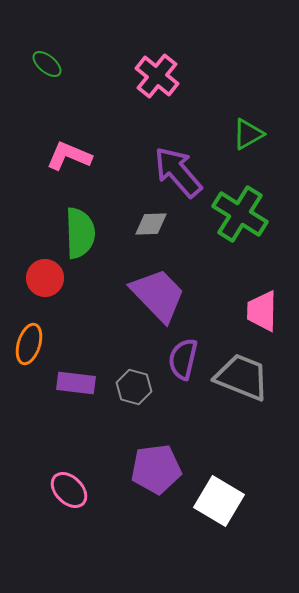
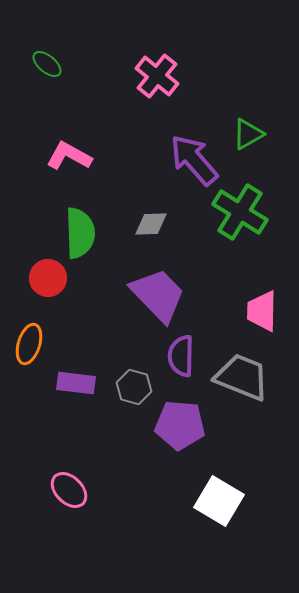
pink L-shape: rotated 6 degrees clockwise
purple arrow: moved 16 px right, 12 px up
green cross: moved 2 px up
red circle: moved 3 px right
purple semicircle: moved 2 px left, 3 px up; rotated 12 degrees counterclockwise
purple pentagon: moved 24 px right, 44 px up; rotated 12 degrees clockwise
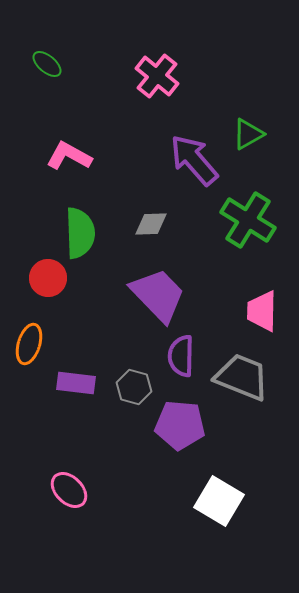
green cross: moved 8 px right, 8 px down
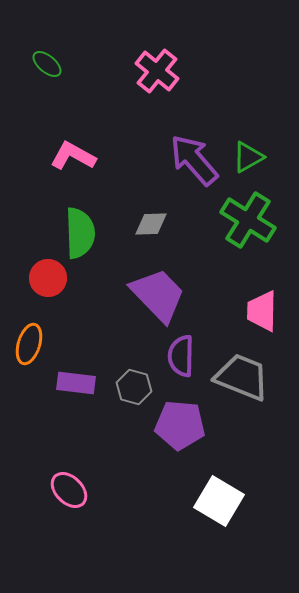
pink cross: moved 5 px up
green triangle: moved 23 px down
pink L-shape: moved 4 px right
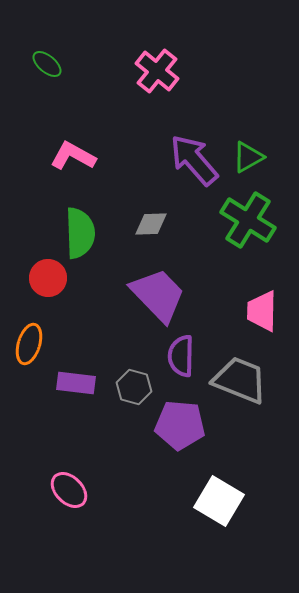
gray trapezoid: moved 2 px left, 3 px down
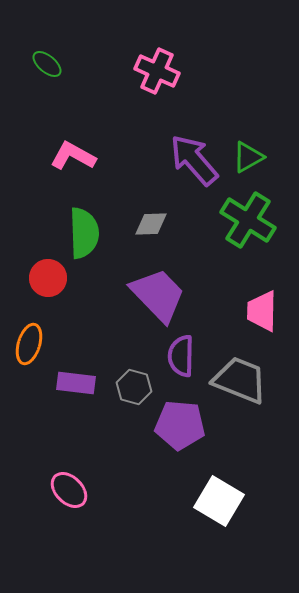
pink cross: rotated 15 degrees counterclockwise
green semicircle: moved 4 px right
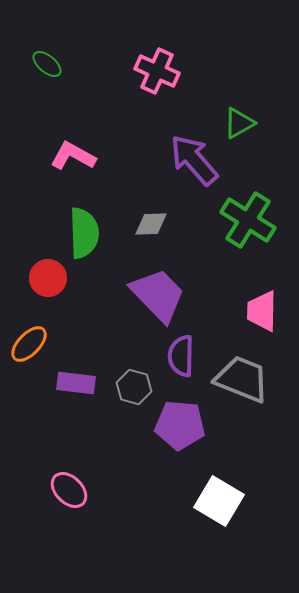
green triangle: moved 9 px left, 34 px up
orange ellipse: rotated 27 degrees clockwise
gray trapezoid: moved 2 px right, 1 px up
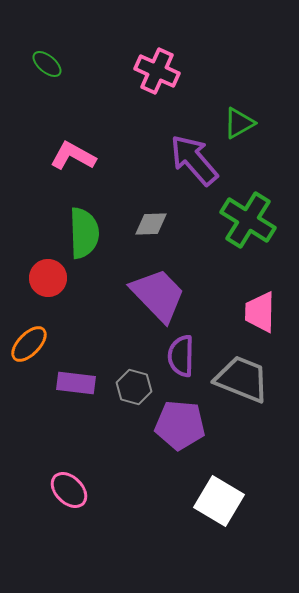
pink trapezoid: moved 2 px left, 1 px down
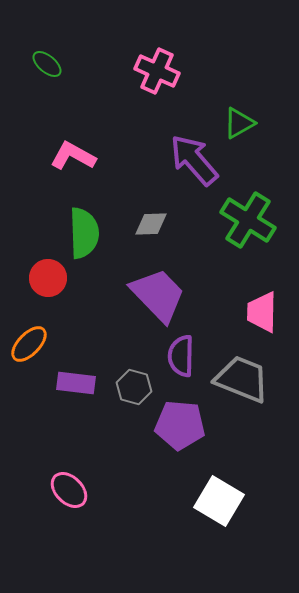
pink trapezoid: moved 2 px right
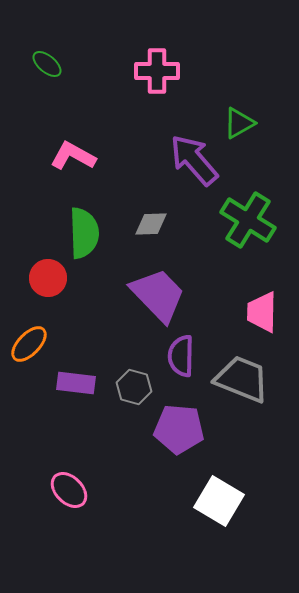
pink cross: rotated 24 degrees counterclockwise
purple pentagon: moved 1 px left, 4 px down
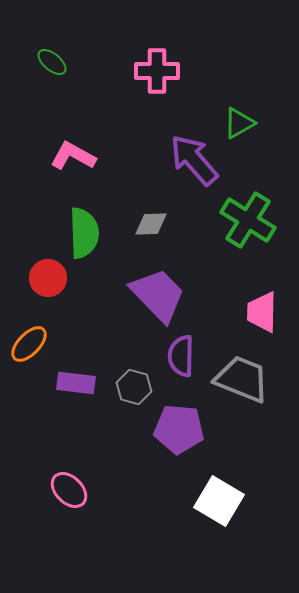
green ellipse: moved 5 px right, 2 px up
